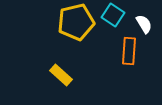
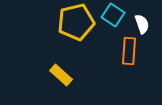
white semicircle: moved 2 px left; rotated 12 degrees clockwise
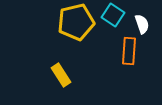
yellow rectangle: rotated 15 degrees clockwise
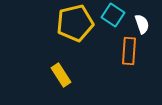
yellow pentagon: moved 1 px left, 1 px down
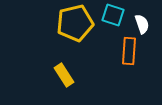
cyan square: rotated 15 degrees counterclockwise
yellow rectangle: moved 3 px right
